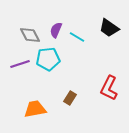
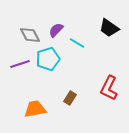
purple semicircle: rotated 21 degrees clockwise
cyan line: moved 6 px down
cyan pentagon: rotated 10 degrees counterclockwise
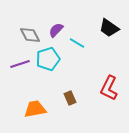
brown rectangle: rotated 56 degrees counterclockwise
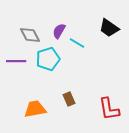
purple semicircle: moved 3 px right, 1 px down; rotated 14 degrees counterclockwise
purple line: moved 4 px left, 3 px up; rotated 18 degrees clockwise
red L-shape: moved 21 px down; rotated 35 degrees counterclockwise
brown rectangle: moved 1 px left, 1 px down
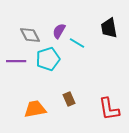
black trapezoid: rotated 45 degrees clockwise
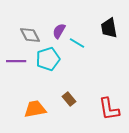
brown rectangle: rotated 16 degrees counterclockwise
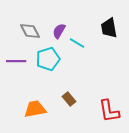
gray diamond: moved 4 px up
red L-shape: moved 2 px down
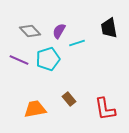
gray diamond: rotated 15 degrees counterclockwise
cyan line: rotated 49 degrees counterclockwise
purple line: moved 3 px right, 1 px up; rotated 24 degrees clockwise
red L-shape: moved 4 px left, 2 px up
